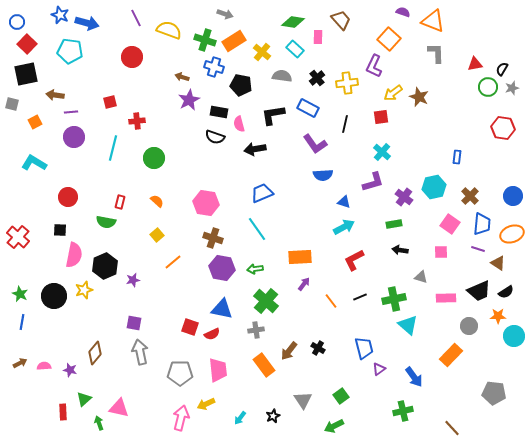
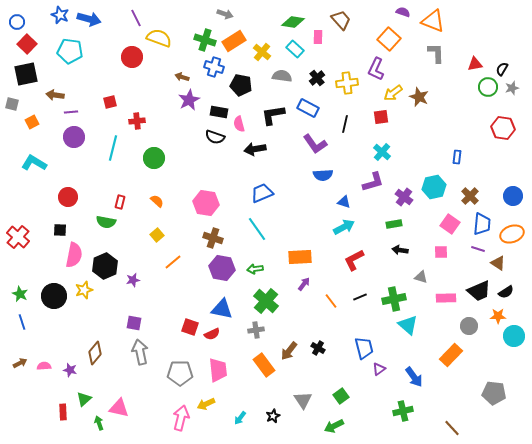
blue arrow at (87, 23): moved 2 px right, 4 px up
yellow semicircle at (169, 30): moved 10 px left, 8 px down
purple L-shape at (374, 66): moved 2 px right, 3 px down
orange square at (35, 122): moved 3 px left
blue line at (22, 322): rotated 28 degrees counterclockwise
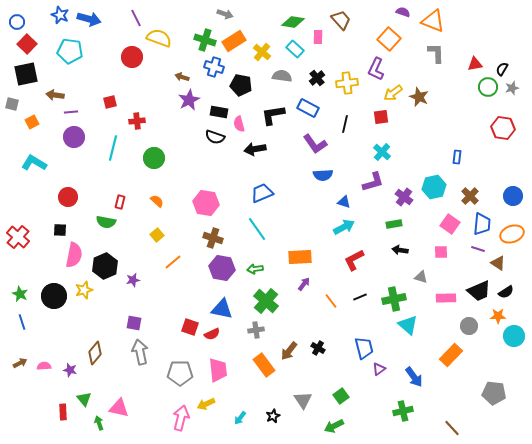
green triangle at (84, 399): rotated 28 degrees counterclockwise
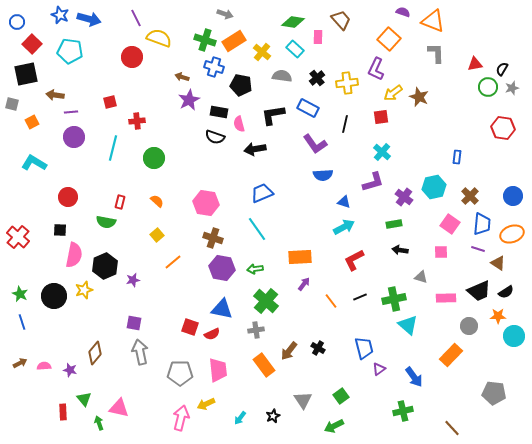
red square at (27, 44): moved 5 px right
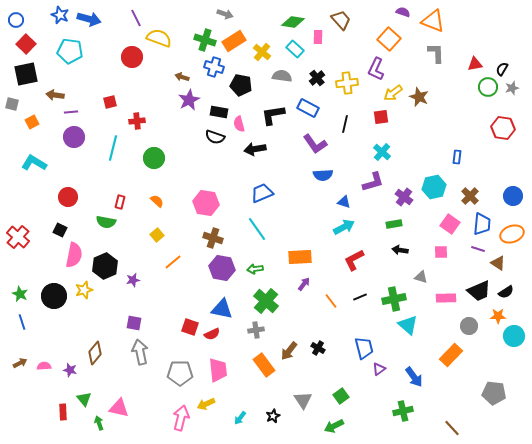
blue circle at (17, 22): moved 1 px left, 2 px up
red square at (32, 44): moved 6 px left
black square at (60, 230): rotated 24 degrees clockwise
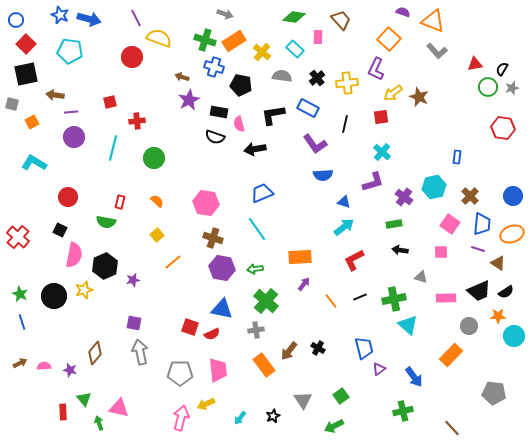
green diamond at (293, 22): moved 1 px right, 5 px up
gray L-shape at (436, 53): moved 1 px right, 2 px up; rotated 140 degrees clockwise
cyan arrow at (344, 227): rotated 10 degrees counterclockwise
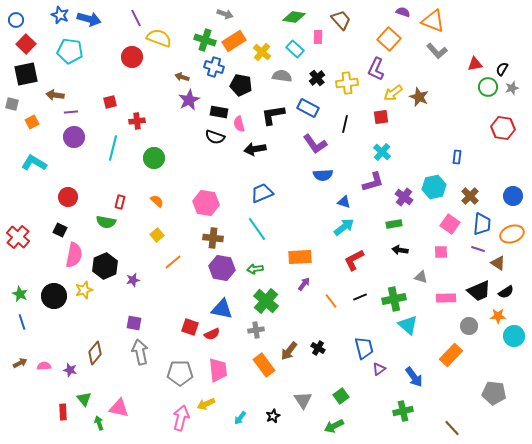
brown cross at (213, 238): rotated 12 degrees counterclockwise
